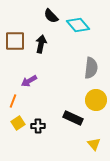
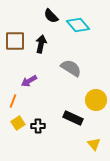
gray semicircle: moved 20 px left; rotated 65 degrees counterclockwise
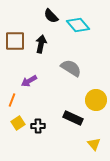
orange line: moved 1 px left, 1 px up
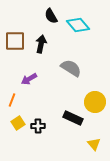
black semicircle: rotated 14 degrees clockwise
purple arrow: moved 2 px up
yellow circle: moved 1 px left, 2 px down
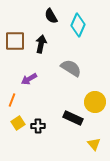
cyan diamond: rotated 65 degrees clockwise
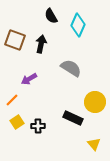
brown square: moved 1 px up; rotated 20 degrees clockwise
orange line: rotated 24 degrees clockwise
yellow square: moved 1 px left, 1 px up
